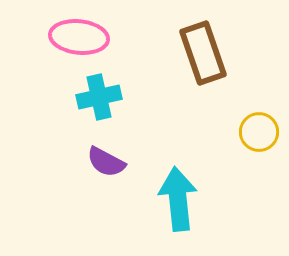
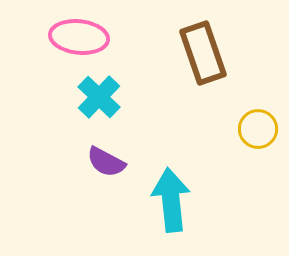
cyan cross: rotated 33 degrees counterclockwise
yellow circle: moved 1 px left, 3 px up
cyan arrow: moved 7 px left, 1 px down
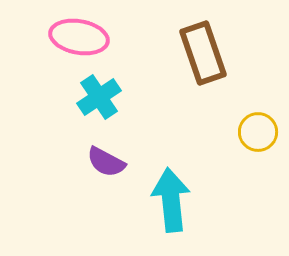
pink ellipse: rotated 4 degrees clockwise
cyan cross: rotated 12 degrees clockwise
yellow circle: moved 3 px down
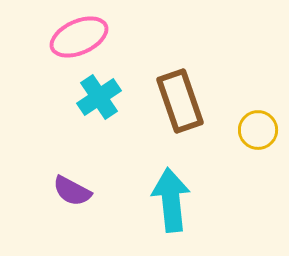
pink ellipse: rotated 34 degrees counterclockwise
brown rectangle: moved 23 px left, 48 px down
yellow circle: moved 2 px up
purple semicircle: moved 34 px left, 29 px down
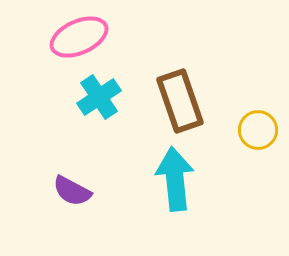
cyan arrow: moved 4 px right, 21 px up
